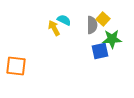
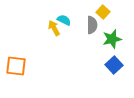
yellow square: moved 7 px up
green star: rotated 12 degrees counterclockwise
blue square: moved 14 px right, 14 px down; rotated 30 degrees counterclockwise
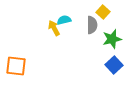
cyan semicircle: rotated 40 degrees counterclockwise
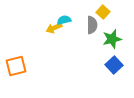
yellow arrow: rotated 84 degrees counterclockwise
orange square: rotated 20 degrees counterclockwise
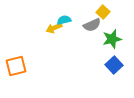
gray semicircle: rotated 66 degrees clockwise
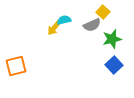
yellow arrow: rotated 28 degrees counterclockwise
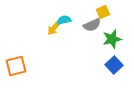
yellow square: rotated 24 degrees clockwise
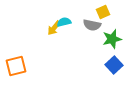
cyan semicircle: moved 2 px down
gray semicircle: rotated 36 degrees clockwise
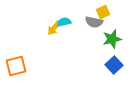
gray semicircle: moved 2 px right, 3 px up
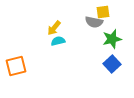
yellow square: rotated 16 degrees clockwise
cyan semicircle: moved 6 px left, 19 px down
blue square: moved 2 px left, 1 px up
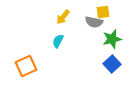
yellow arrow: moved 9 px right, 11 px up
cyan semicircle: rotated 48 degrees counterclockwise
orange square: moved 10 px right; rotated 10 degrees counterclockwise
